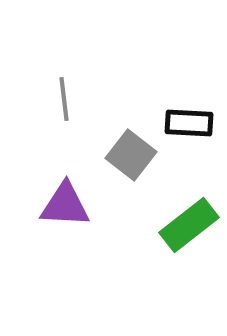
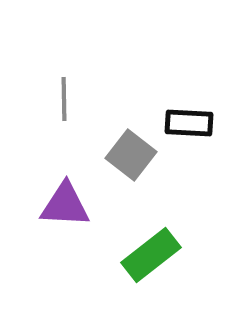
gray line: rotated 6 degrees clockwise
green rectangle: moved 38 px left, 30 px down
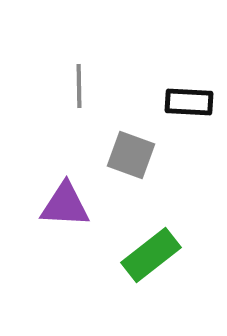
gray line: moved 15 px right, 13 px up
black rectangle: moved 21 px up
gray square: rotated 18 degrees counterclockwise
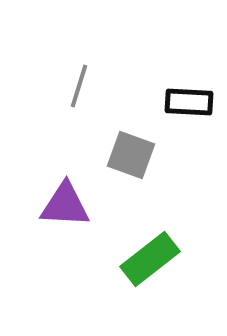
gray line: rotated 18 degrees clockwise
green rectangle: moved 1 px left, 4 px down
